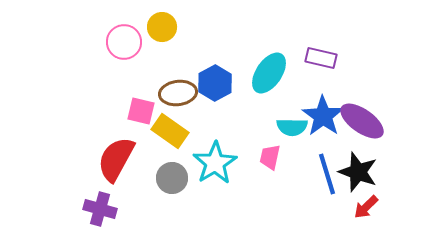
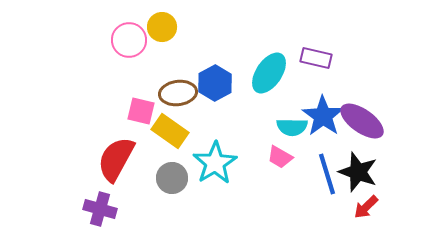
pink circle: moved 5 px right, 2 px up
purple rectangle: moved 5 px left
pink trapezoid: moved 10 px right; rotated 72 degrees counterclockwise
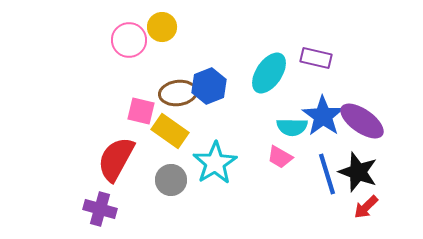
blue hexagon: moved 6 px left, 3 px down; rotated 8 degrees clockwise
gray circle: moved 1 px left, 2 px down
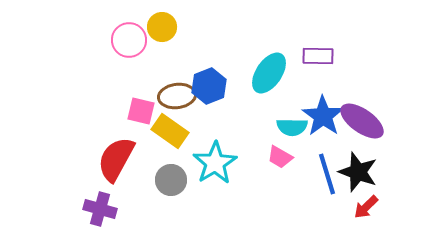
purple rectangle: moved 2 px right, 2 px up; rotated 12 degrees counterclockwise
brown ellipse: moved 1 px left, 3 px down
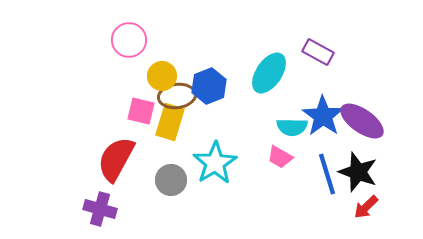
yellow circle: moved 49 px down
purple rectangle: moved 4 px up; rotated 28 degrees clockwise
yellow rectangle: moved 9 px up; rotated 72 degrees clockwise
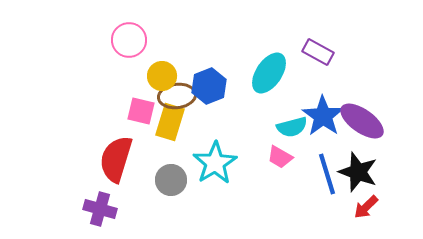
cyan semicircle: rotated 16 degrees counterclockwise
red semicircle: rotated 12 degrees counterclockwise
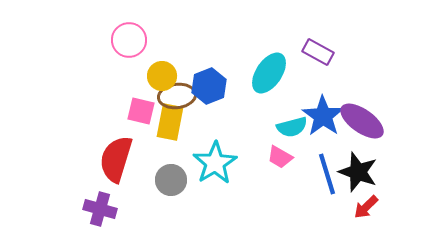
yellow rectangle: rotated 6 degrees counterclockwise
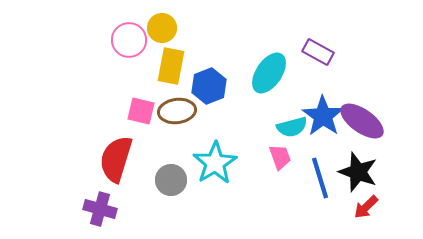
yellow circle: moved 48 px up
brown ellipse: moved 15 px down
yellow rectangle: moved 1 px right, 56 px up
pink trapezoid: rotated 140 degrees counterclockwise
blue line: moved 7 px left, 4 px down
